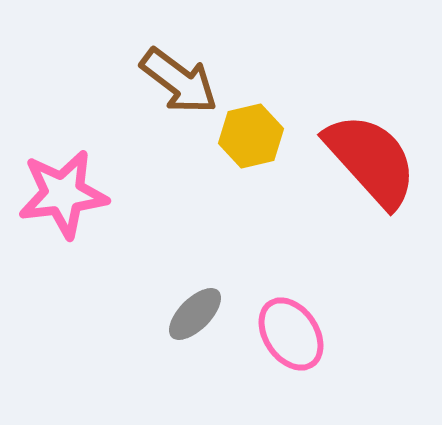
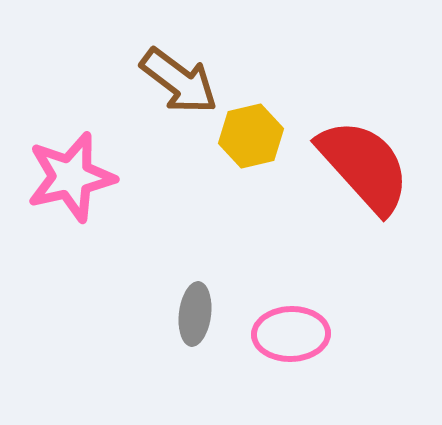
red semicircle: moved 7 px left, 6 px down
pink star: moved 8 px right, 17 px up; rotated 6 degrees counterclockwise
gray ellipse: rotated 38 degrees counterclockwise
pink ellipse: rotated 58 degrees counterclockwise
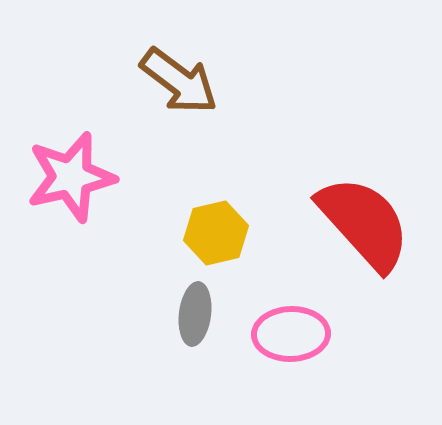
yellow hexagon: moved 35 px left, 97 px down
red semicircle: moved 57 px down
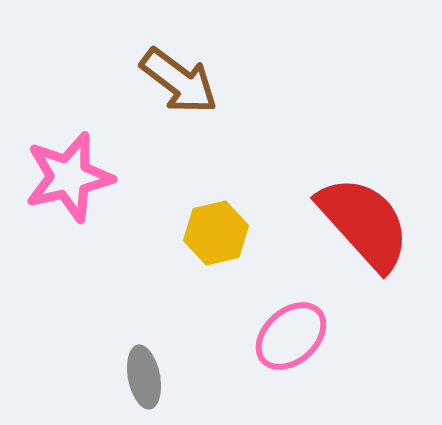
pink star: moved 2 px left
gray ellipse: moved 51 px left, 63 px down; rotated 18 degrees counterclockwise
pink ellipse: moved 2 px down; rotated 40 degrees counterclockwise
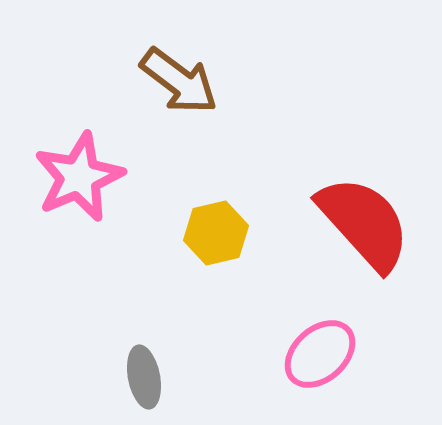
pink star: moved 10 px right; rotated 10 degrees counterclockwise
pink ellipse: moved 29 px right, 18 px down
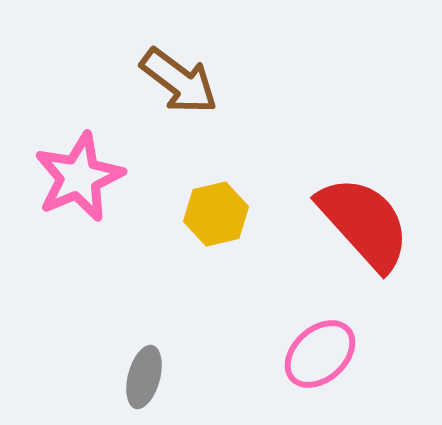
yellow hexagon: moved 19 px up
gray ellipse: rotated 26 degrees clockwise
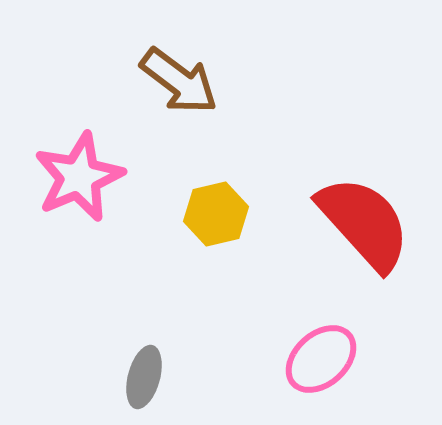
pink ellipse: moved 1 px right, 5 px down
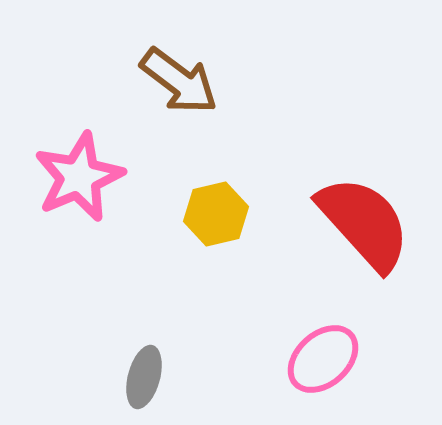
pink ellipse: moved 2 px right
